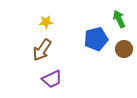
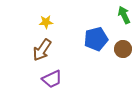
green arrow: moved 5 px right, 4 px up
brown circle: moved 1 px left
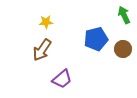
purple trapezoid: moved 10 px right; rotated 15 degrees counterclockwise
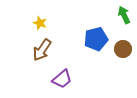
yellow star: moved 6 px left, 1 px down; rotated 24 degrees clockwise
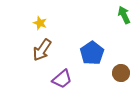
blue pentagon: moved 4 px left, 14 px down; rotated 20 degrees counterclockwise
brown circle: moved 2 px left, 24 px down
